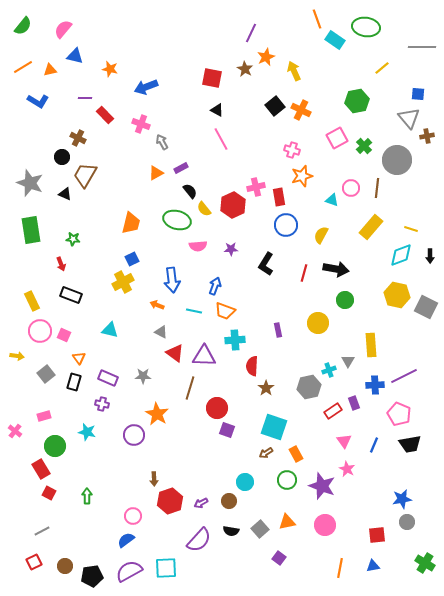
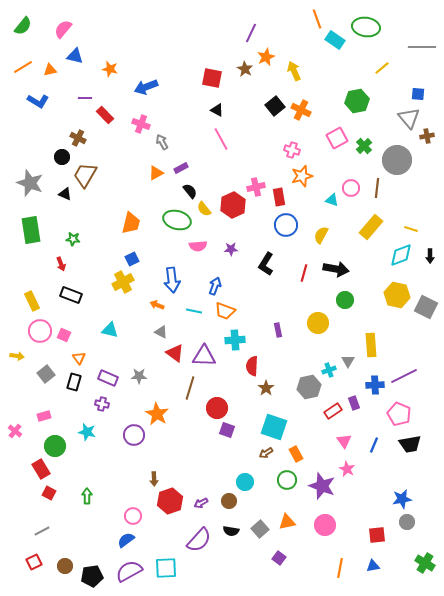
gray star at (143, 376): moved 4 px left
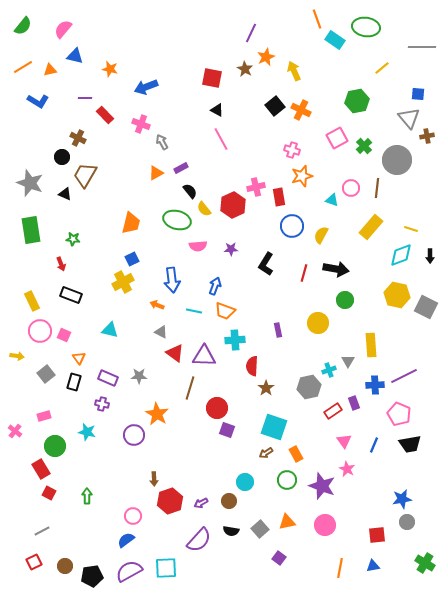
blue circle at (286, 225): moved 6 px right, 1 px down
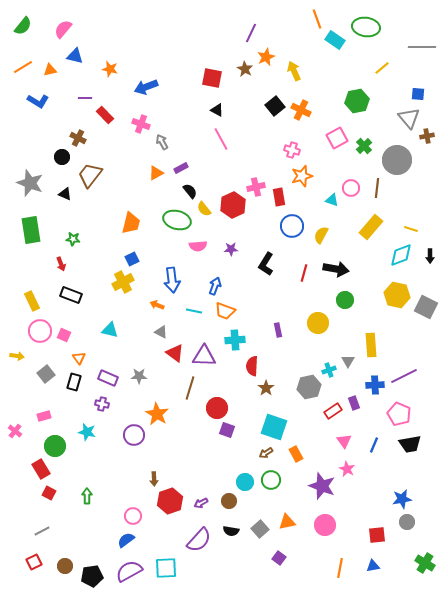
brown trapezoid at (85, 175): moved 5 px right; rotated 8 degrees clockwise
green circle at (287, 480): moved 16 px left
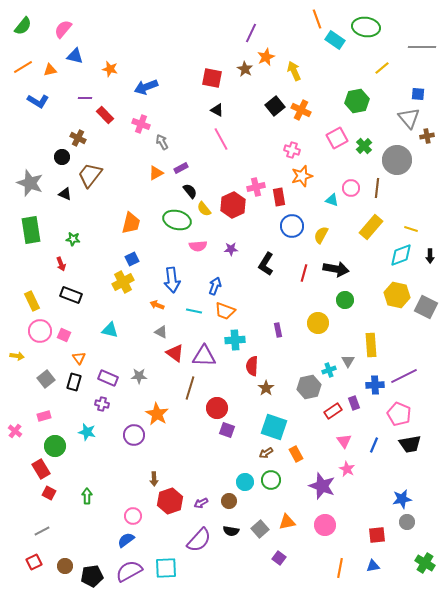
gray square at (46, 374): moved 5 px down
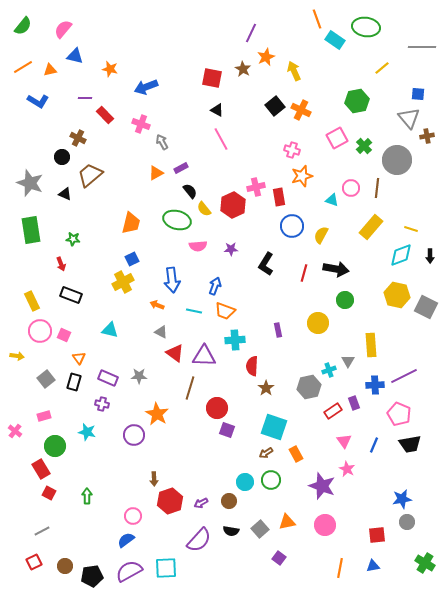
brown star at (245, 69): moved 2 px left
brown trapezoid at (90, 175): rotated 12 degrees clockwise
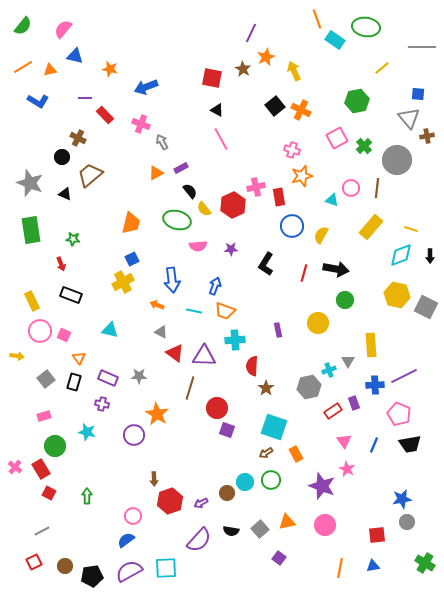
pink cross at (15, 431): moved 36 px down
brown circle at (229, 501): moved 2 px left, 8 px up
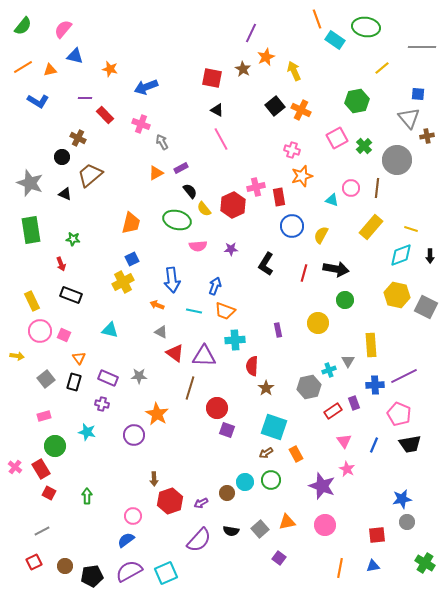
cyan square at (166, 568): moved 5 px down; rotated 20 degrees counterclockwise
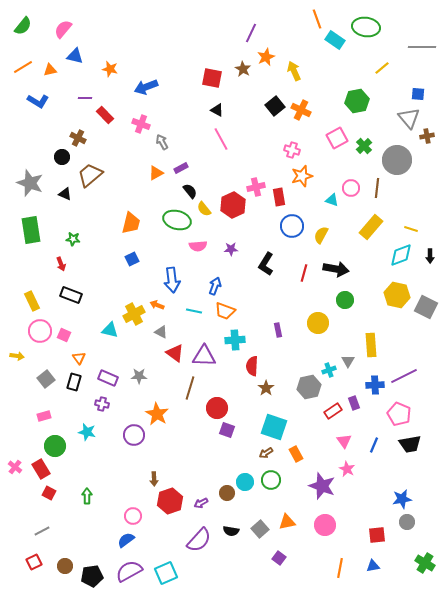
yellow cross at (123, 282): moved 11 px right, 32 px down
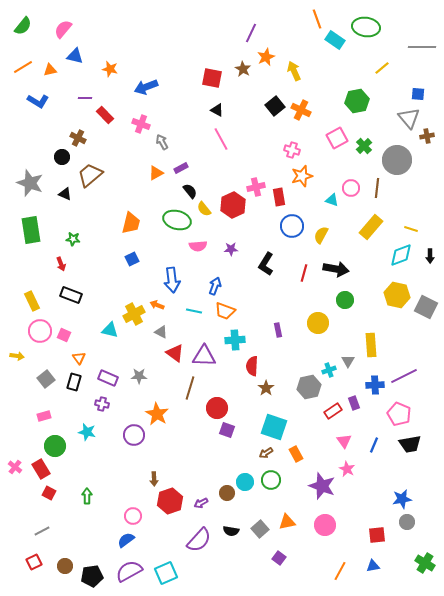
orange line at (340, 568): moved 3 px down; rotated 18 degrees clockwise
